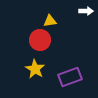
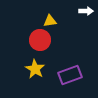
purple rectangle: moved 2 px up
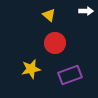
yellow triangle: moved 1 px left, 6 px up; rotated 48 degrees clockwise
red circle: moved 15 px right, 3 px down
yellow star: moved 4 px left; rotated 30 degrees clockwise
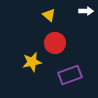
yellow star: moved 1 px right, 7 px up
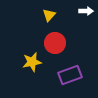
yellow triangle: rotated 32 degrees clockwise
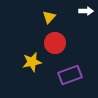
yellow triangle: moved 2 px down
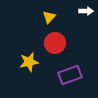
yellow star: moved 3 px left
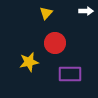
yellow triangle: moved 3 px left, 4 px up
purple rectangle: moved 1 px up; rotated 20 degrees clockwise
